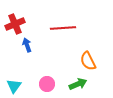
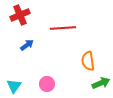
red cross: moved 5 px right, 9 px up
blue arrow: rotated 72 degrees clockwise
orange semicircle: rotated 18 degrees clockwise
green arrow: moved 23 px right, 1 px up
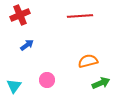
red line: moved 17 px right, 12 px up
orange semicircle: rotated 84 degrees clockwise
pink circle: moved 4 px up
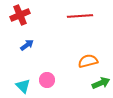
cyan triangle: moved 9 px right; rotated 21 degrees counterclockwise
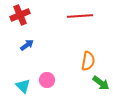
orange semicircle: rotated 114 degrees clockwise
green arrow: rotated 60 degrees clockwise
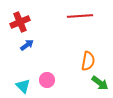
red cross: moved 7 px down
green arrow: moved 1 px left
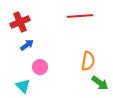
pink circle: moved 7 px left, 13 px up
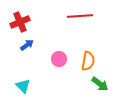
pink circle: moved 19 px right, 8 px up
green arrow: moved 1 px down
